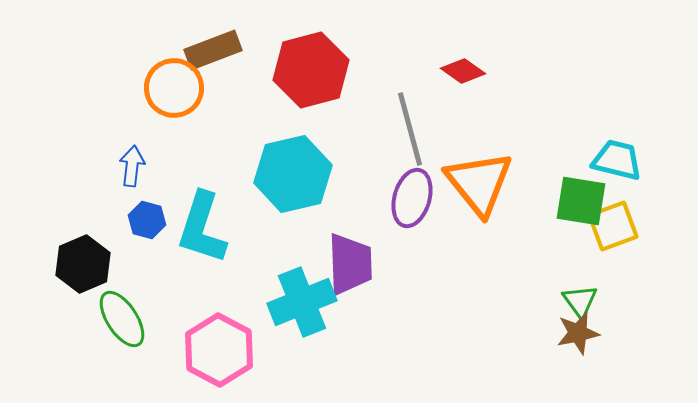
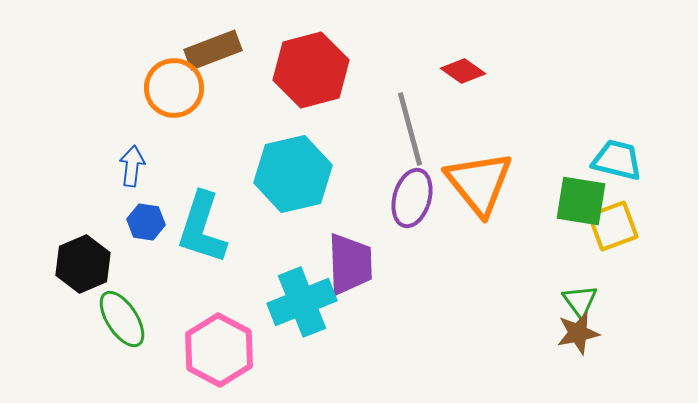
blue hexagon: moved 1 px left, 2 px down; rotated 6 degrees counterclockwise
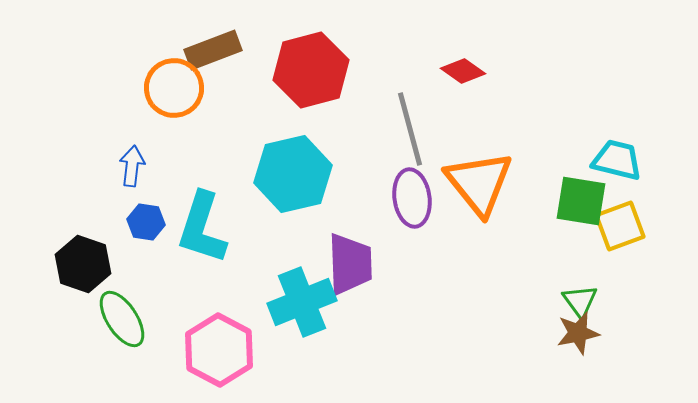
purple ellipse: rotated 24 degrees counterclockwise
yellow square: moved 7 px right
black hexagon: rotated 18 degrees counterclockwise
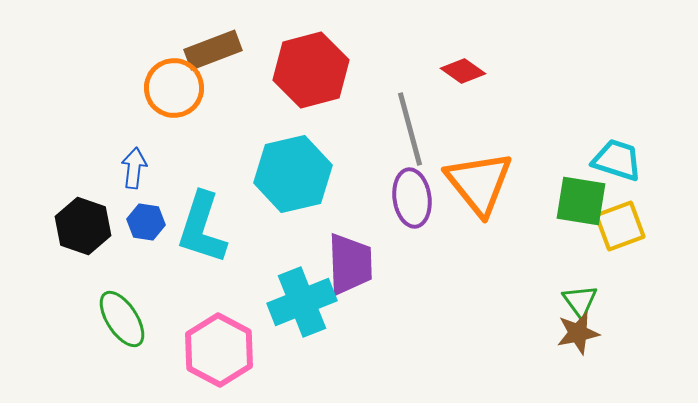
cyan trapezoid: rotated 4 degrees clockwise
blue arrow: moved 2 px right, 2 px down
black hexagon: moved 38 px up
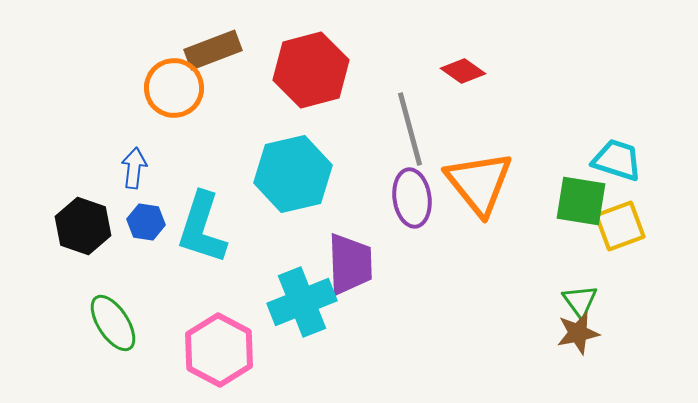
green ellipse: moved 9 px left, 4 px down
